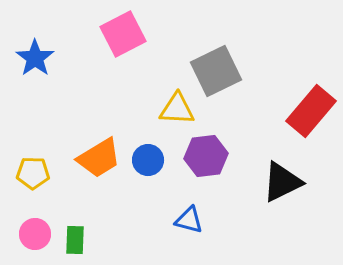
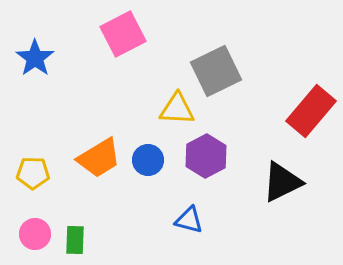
purple hexagon: rotated 21 degrees counterclockwise
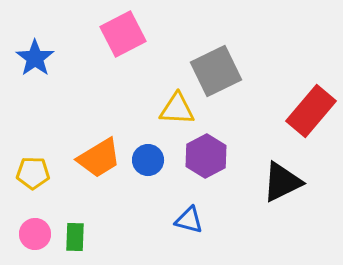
green rectangle: moved 3 px up
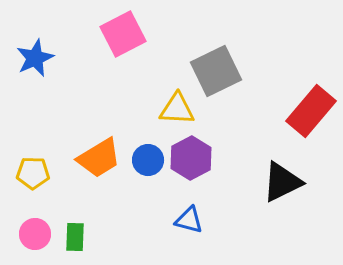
blue star: rotated 12 degrees clockwise
purple hexagon: moved 15 px left, 2 px down
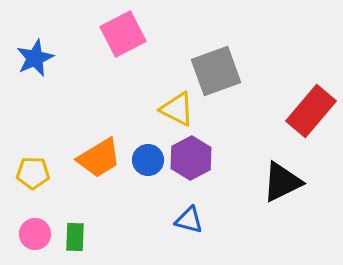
gray square: rotated 6 degrees clockwise
yellow triangle: rotated 24 degrees clockwise
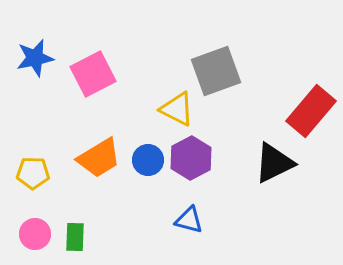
pink square: moved 30 px left, 40 px down
blue star: rotated 12 degrees clockwise
black triangle: moved 8 px left, 19 px up
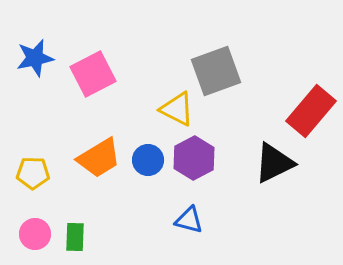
purple hexagon: moved 3 px right
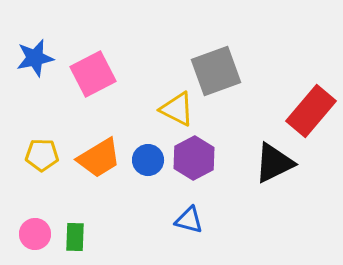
yellow pentagon: moved 9 px right, 18 px up
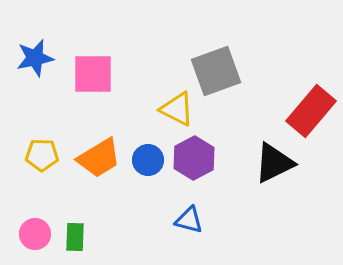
pink square: rotated 27 degrees clockwise
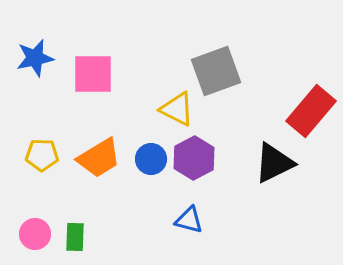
blue circle: moved 3 px right, 1 px up
